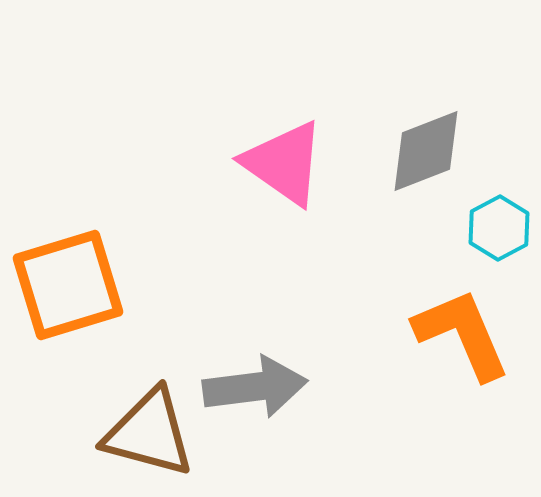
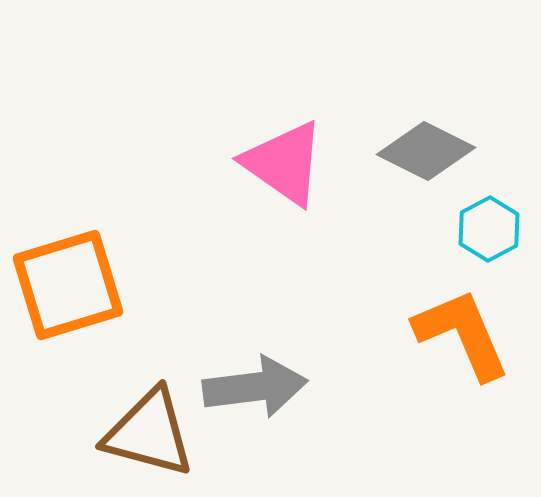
gray diamond: rotated 48 degrees clockwise
cyan hexagon: moved 10 px left, 1 px down
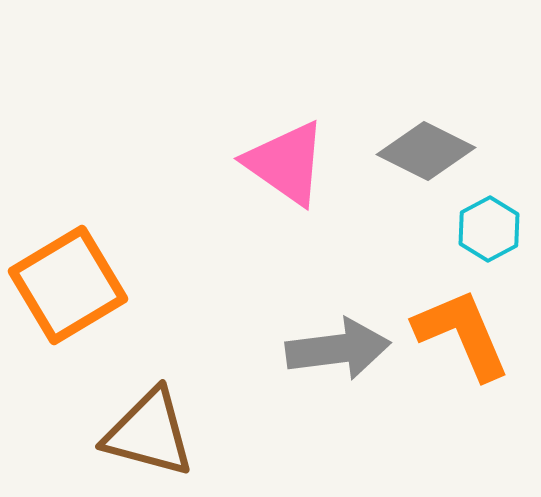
pink triangle: moved 2 px right
orange square: rotated 14 degrees counterclockwise
gray arrow: moved 83 px right, 38 px up
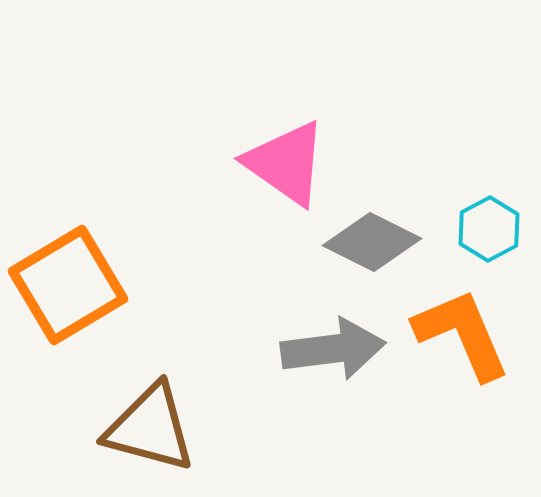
gray diamond: moved 54 px left, 91 px down
gray arrow: moved 5 px left
brown triangle: moved 1 px right, 5 px up
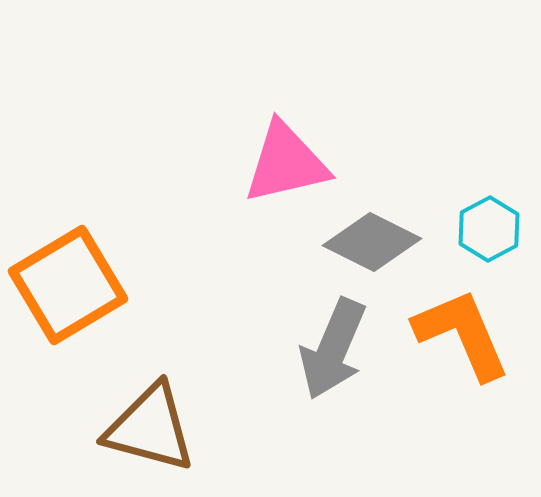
pink triangle: rotated 48 degrees counterclockwise
gray arrow: rotated 120 degrees clockwise
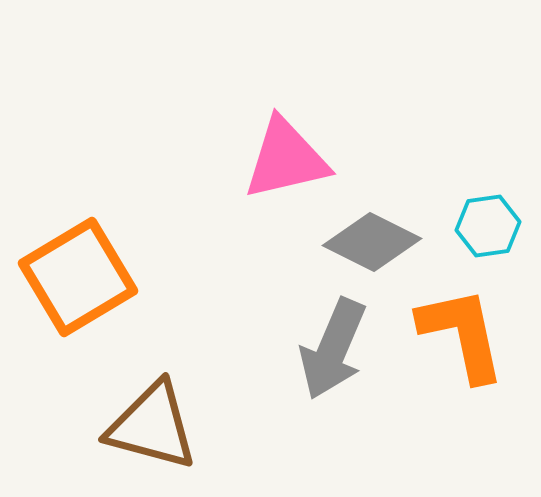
pink triangle: moved 4 px up
cyan hexagon: moved 1 px left, 3 px up; rotated 20 degrees clockwise
orange square: moved 10 px right, 8 px up
orange L-shape: rotated 11 degrees clockwise
brown triangle: moved 2 px right, 2 px up
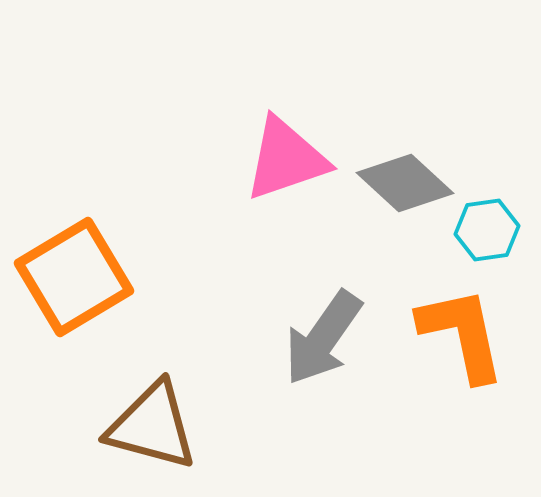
pink triangle: rotated 6 degrees counterclockwise
cyan hexagon: moved 1 px left, 4 px down
gray diamond: moved 33 px right, 59 px up; rotated 16 degrees clockwise
orange square: moved 4 px left
gray arrow: moved 10 px left, 11 px up; rotated 12 degrees clockwise
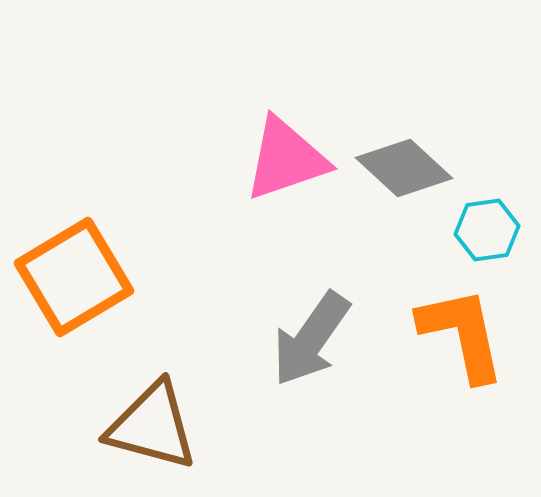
gray diamond: moved 1 px left, 15 px up
gray arrow: moved 12 px left, 1 px down
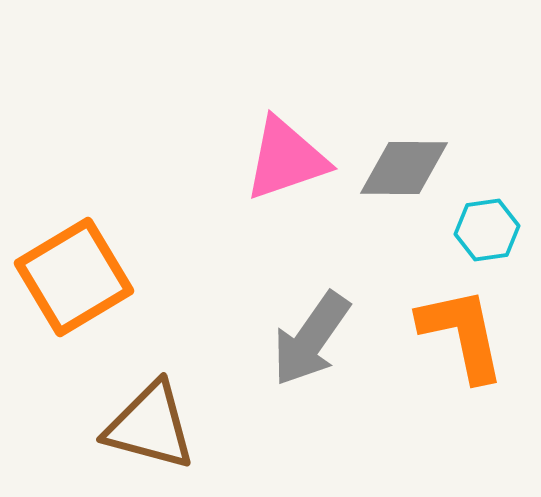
gray diamond: rotated 42 degrees counterclockwise
brown triangle: moved 2 px left
